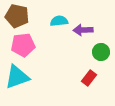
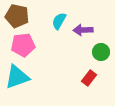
cyan semicircle: rotated 54 degrees counterclockwise
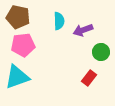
brown pentagon: moved 1 px right, 1 px down
cyan semicircle: rotated 150 degrees clockwise
purple arrow: rotated 18 degrees counterclockwise
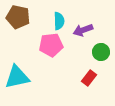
pink pentagon: moved 28 px right
cyan triangle: rotated 8 degrees clockwise
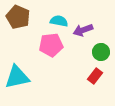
brown pentagon: rotated 10 degrees clockwise
cyan semicircle: rotated 78 degrees counterclockwise
red rectangle: moved 6 px right, 2 px up
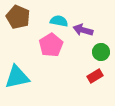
purple arrow: rotated 36 degrees clockwise
pink pentagon: rotated 25 degrees counterclockwise
red rectangle: rotated 21 degrees clockwise
